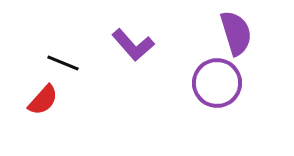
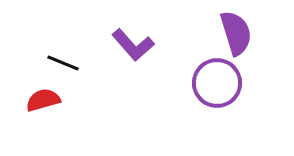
red semicircle: rotated 148 degrees counterclockwise
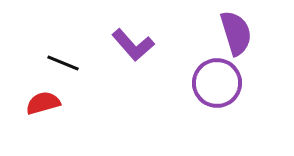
red semicircle: moved 3 px down
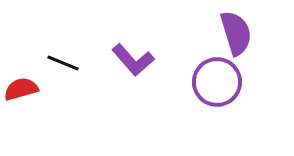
purple L-shape: moved 15 px down
purple circle: moved 1 px up
red semicircle: moved 22 px left, 14 px up
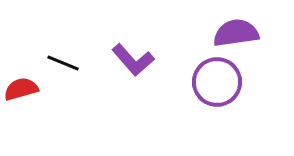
purple semicircle: rotated 81 degrees counterclockwise
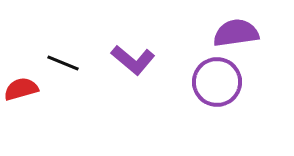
purple L-shape: rotated 9 degrees counterclockwise
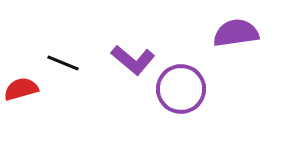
purple circle: moved 36 px left, 7 px down
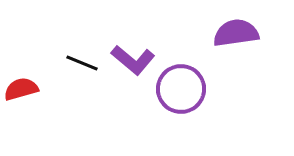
black line: moved 19 px right
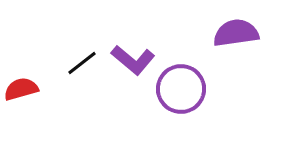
black line: rotated 60 degrees counterclockwise
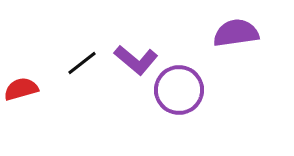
purple L-shape: moved 3 px right
purple circle: moved 2 px left, 1 px down
